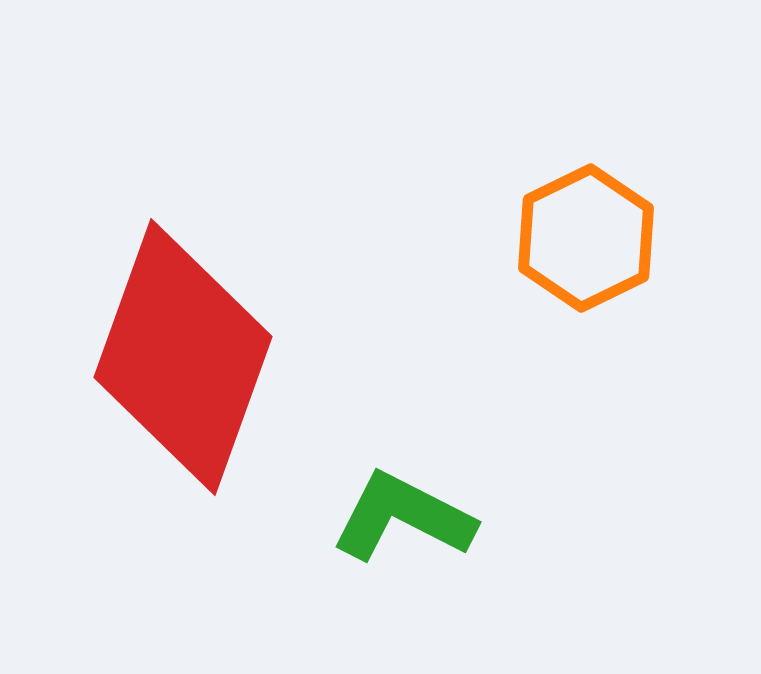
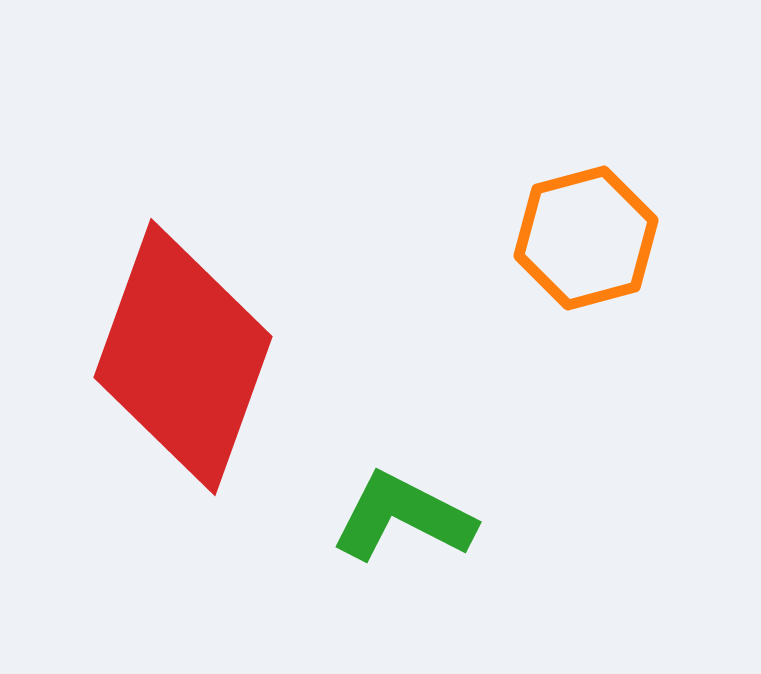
orange hexagon: rotated 11 degrees clockwise
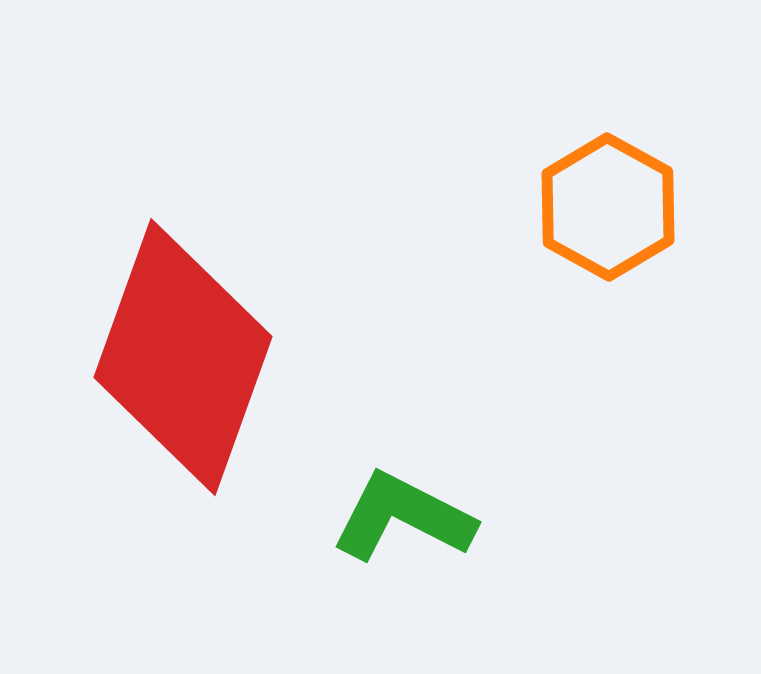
orange hexagon: moved 22 px right, 31 px up; rotated 16 degrees counterclockwise
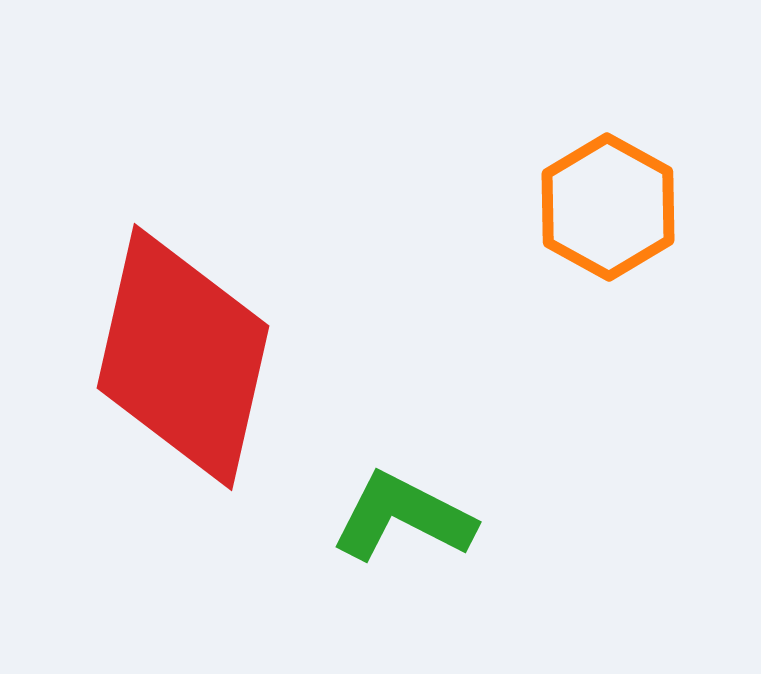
red diamond: rotated 7 degrees counterclockwise
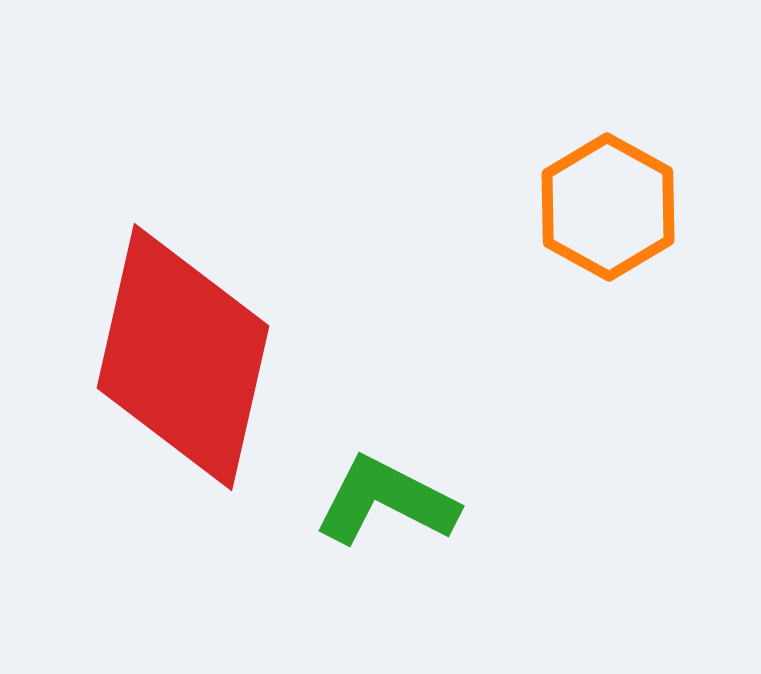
green L-shape: moved 17 px left, 16 px up
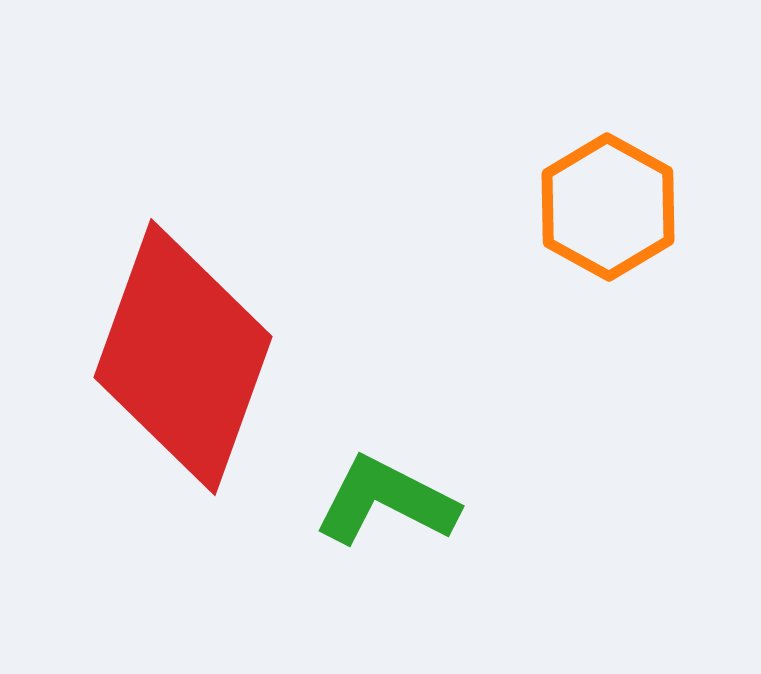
red diamond: rotated 7 degrees clockwise
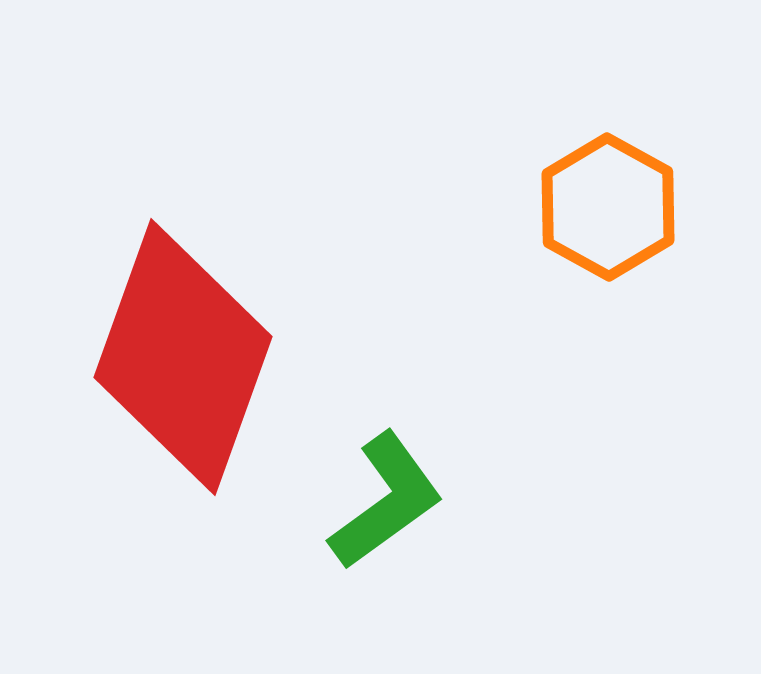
green L-shape: rotated 117 degrees clockwise
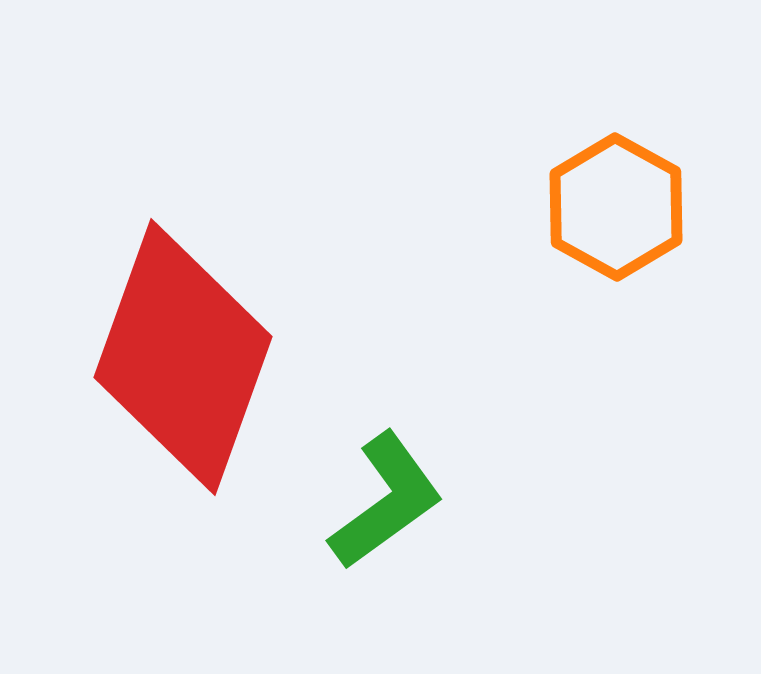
orange hexagon: moved 8 px right
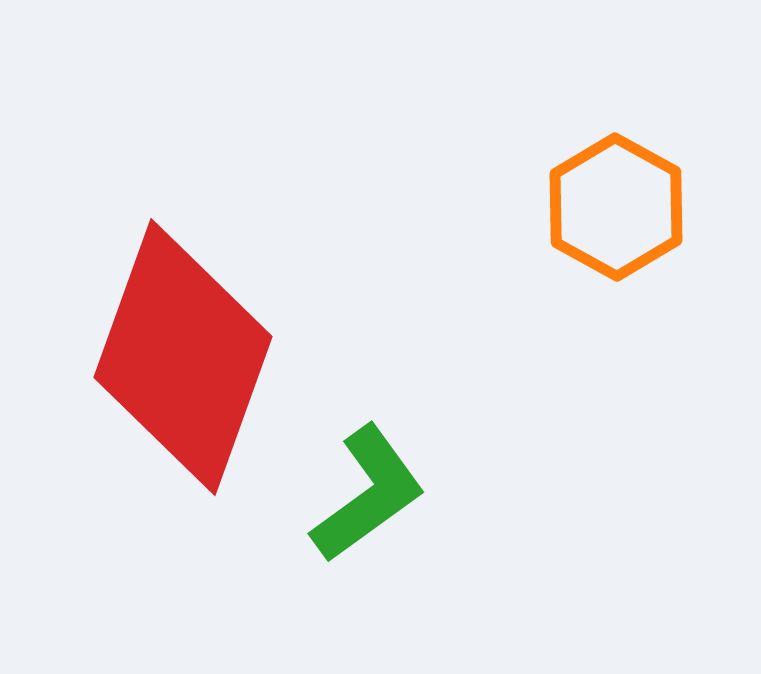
green L-shape: moved 18 px left, 7 px up
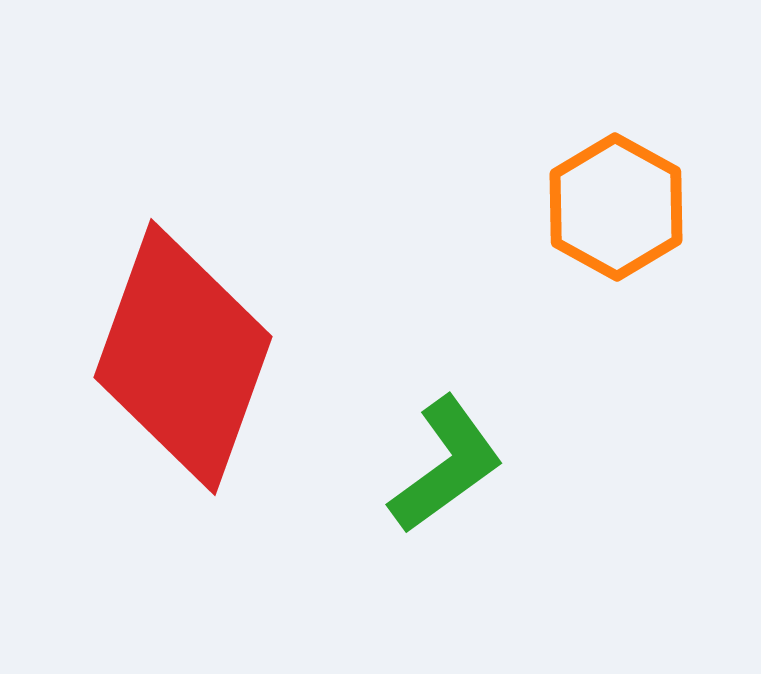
green L-shape: moved 78 px right, 29 px up
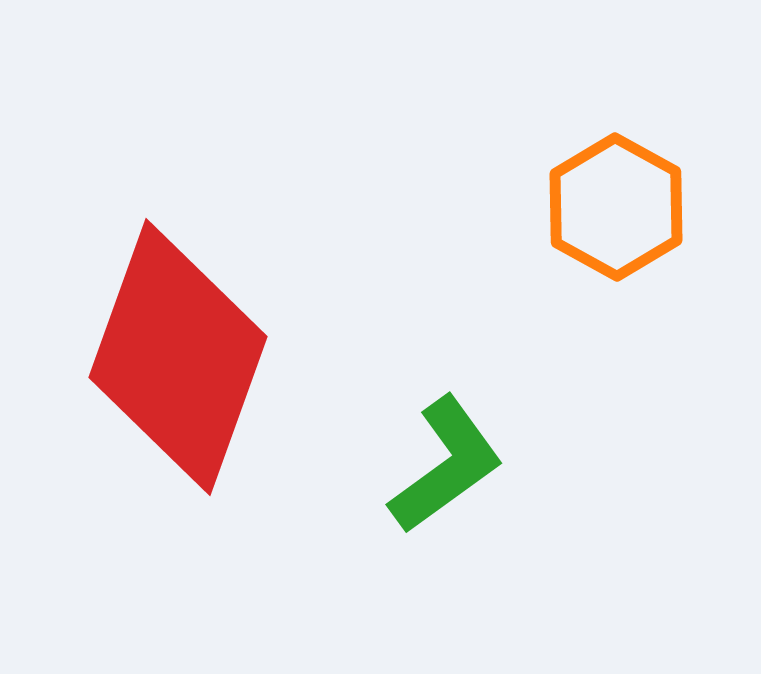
red diamond: moved 5 px left
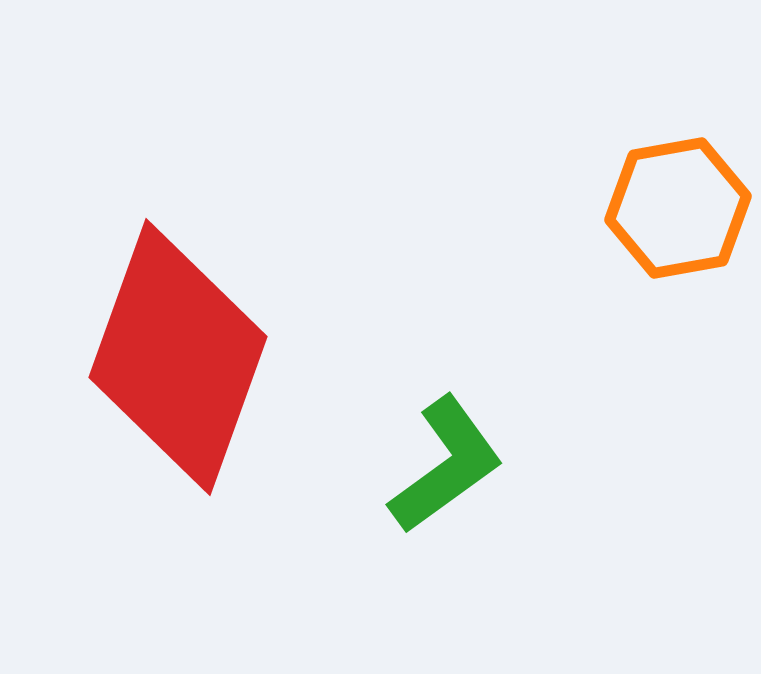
orange hexagon: moved 62 px right, 1 px down; rotated 21 degrees clockwise
